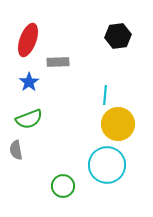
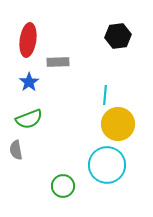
red ellipse: rotated 12 degrees counterclockwise
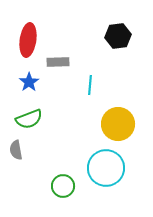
cyan line: moved 15 px left, 10 px up
cyan circle: moved 1 px left, 3 px down
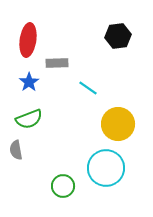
gray rectangle: moved 1 px left, 1 px down
cyan line: moved 2 px left, 3 px down; rotated 60 degrees counterclockwise
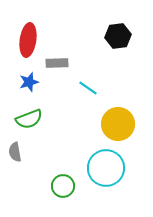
blue star: rotated 18 degrees clockwise
gray semicircle: moved 1 px left, 2 px down
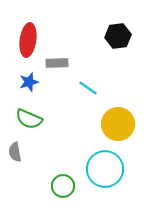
green semicircle: rotated 44 degrees clockwise
cyan circle: moved 1 px left, 1 px down
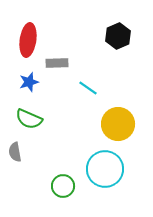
black hexagon: rotated 15 degrees counterclockwise
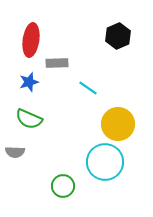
red ellipse: moved 3 px right
gray semicircle: rotated 78 degrees counterclockwise
cyan circle: moved 7 px up
